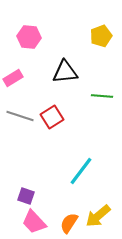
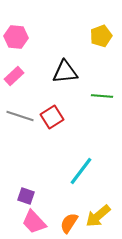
pink hexagon: moved 13 px left
pink rectangle: moved 1 px right, 2 px up; rotated 12 degrees counterclockwise
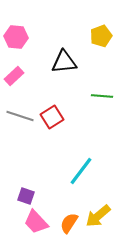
black triangle: moved 1 px left, 10 px up
pink trapezoid: moved 2 px right
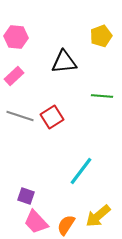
orange semicircle: moved 3 px left, 2 px down
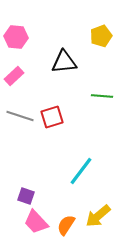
red square: rotated 15 degrees clockwise
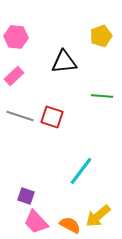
red square: rotated 35 degrees clockwise
orange semicircle: moved 4 px right; rotated 85 degrees clockwise
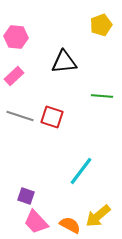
yellow pentagon: moved 11 px up
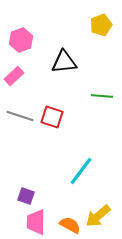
pink hexagon: moved 5 px right, 3 px down; rotated 25 degrees counterclockwise
pink trapezoid: rotated 44 degrees clockwise
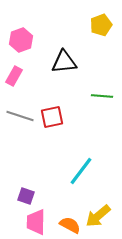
pink rectangle: rotated 18 degrees counterclockwise
red square: rotated 30 degrees counterclockwise
